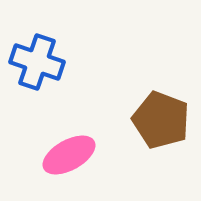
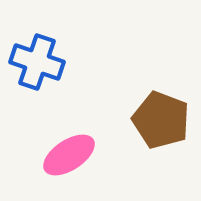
pink ellipse: rotated 4 degrees counterclockwise
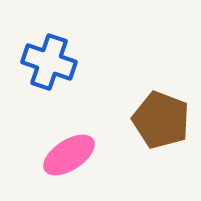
blue cross: moved 12 px right
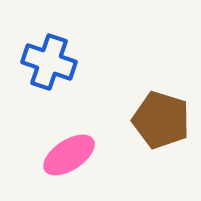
brown pentagon: rotated 4 degrees counterclockwise
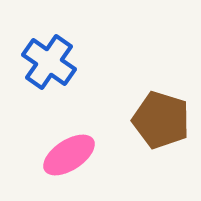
blue cross: rotated 16 degrees clockwise
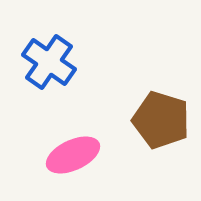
pink ellipse: moved 4 px right; rotated 8 degrees clockwise
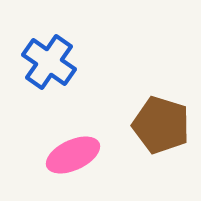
brown pentagon: moved 5 px down
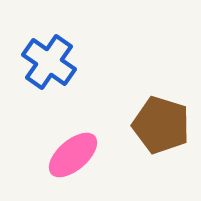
pink ellipse: rotated 16 degrees counterclockwise
